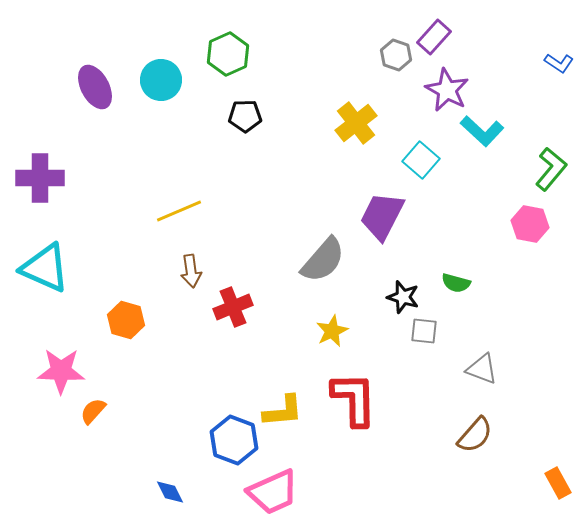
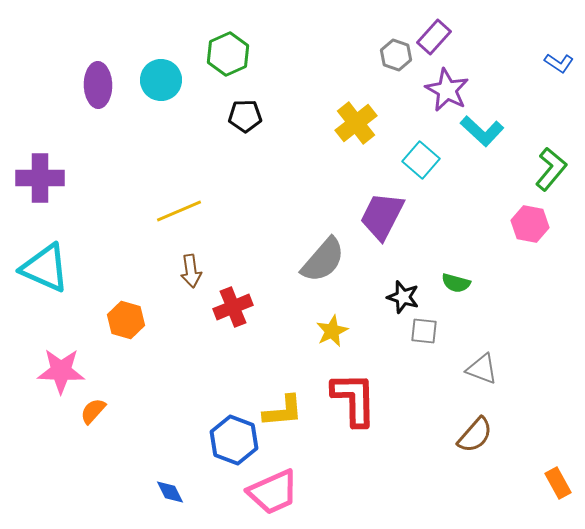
purple ellipse: moved 3 px right, 2 px up; rotated 27 degrees clockwise
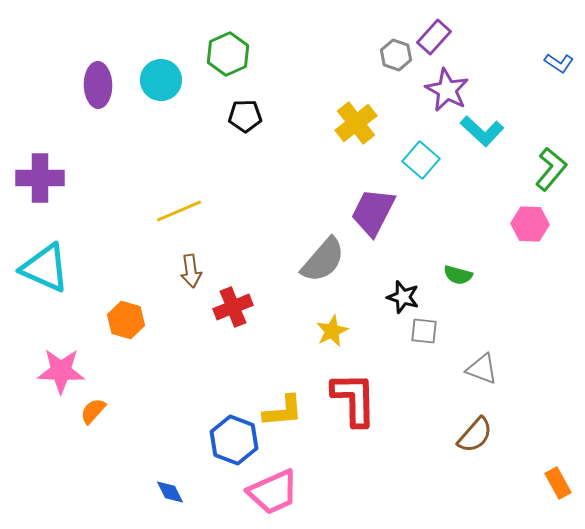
purple trapezoid: moved 9 px left, 4 px up
pink hexagon: rotated 9 degrees counterclockwise
green semicircle: moved 2 px right, 8 px up
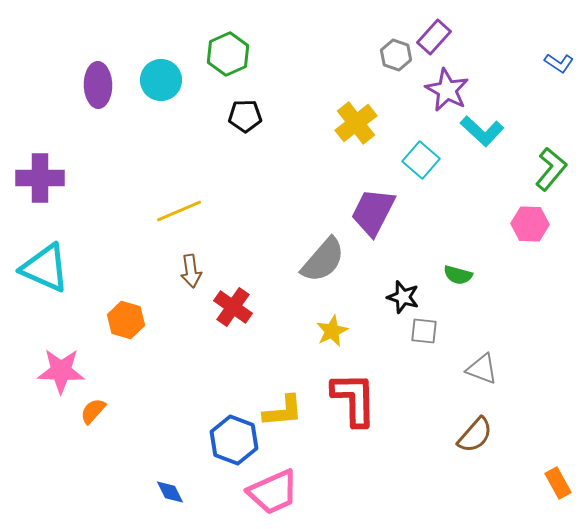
red cross: rotated 33 degrees counterclockwise
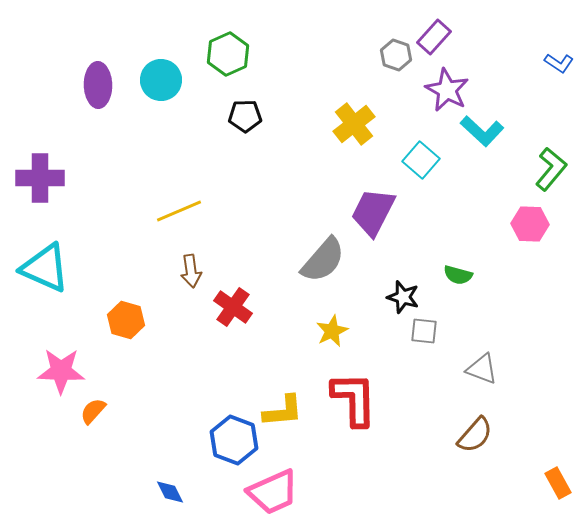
yellow cross: moved 2 px left, 1 px down
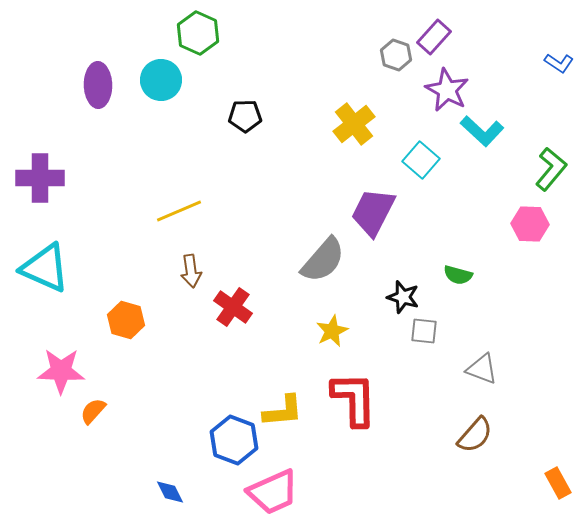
green hexagon: moved 30 px left, 21 px up; rotated 12 degrees counterclockwise
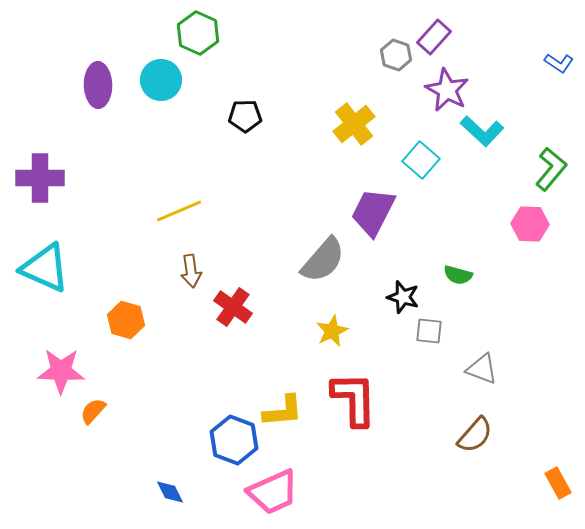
gray square: moved 5 px right
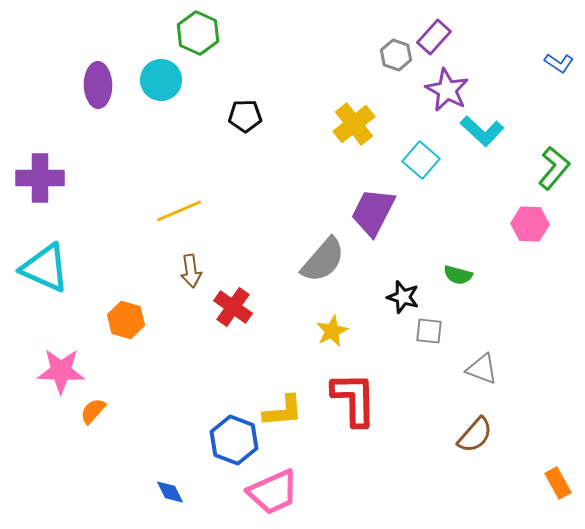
green L-shape: moved 3 px right, 1 px up
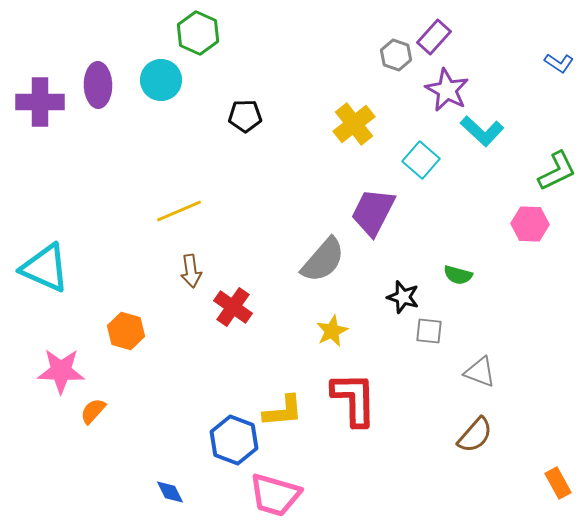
green L-shape: moved 3 px right, 3 px down; rotated 24 degrees clockwise
purple cross: moved 76 px up
orange hexagon: moved 11 px down
gray triangle: moved 2 px left, 3 px down
pink trapezoid: moved 2 px right, 3 px down; rotated 40 degrees clockwise
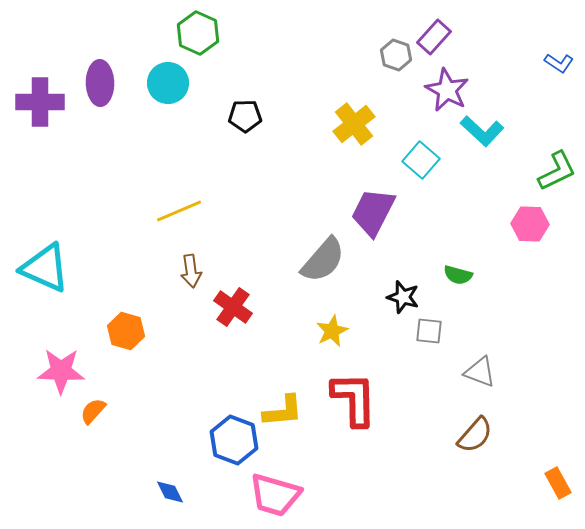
cyan circle: moved 7 px right, 3 px down
purple ellipse: moved 2 px right, 2 px up
